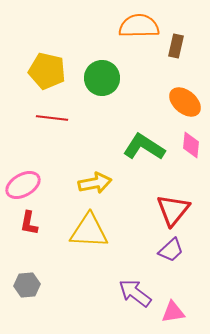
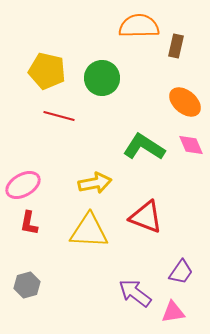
red line: moved 7 px right, 2 px up; rotated 8 degrees clockwise
pink diamond: rotated 28 degrees counterclockwise
red triangle: moved 27 px left, 7 px down; rotated 48 degrees counterclockwise
purple trapezoid: moved 10 px right, 22 px down; rotated 12 degrees counterclockwise
gray hexagon: rotated 10 degrees counterclockwise
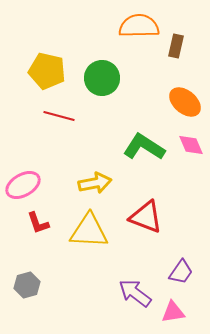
red L-shape: moved 9 px right; rotated 30 degrees counterclockwise
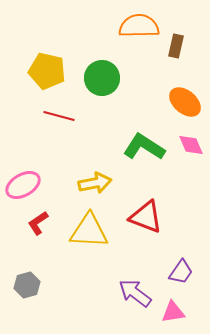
red L-shape: rotated 75 degrees clockwise
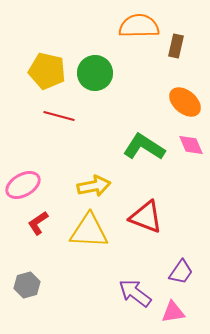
green circle: moved 7 px left, 5 px up
yellow arrow: moved 1 px left, 3 px down
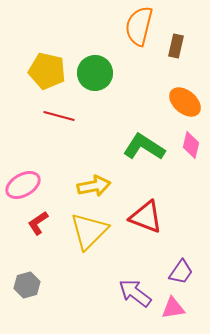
orange semicircle: rotated 75 degrees counterclockwise
pink diamond: rotated 36 degrees clockwise
yellow triangle: rotated 48 degrees counterclockwise
pink triangle: moved 4 px up
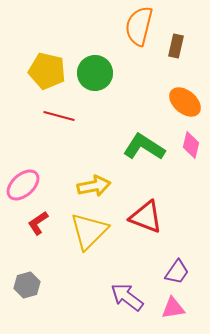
pink ellipse: rotated 12 degrees counterclockwise
purple trapezoid: moved 4 px left
purple arrow: moved 8 px left, 4 px down
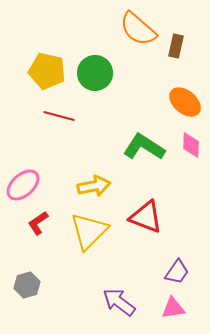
orange semicircle: moved 1 px left, 3 px down; rotated 63 degrees counterclockwise
pink diamond: rotated 12 degrees counterclockwise
purple arrow: moved 8 px left, 5 px down
